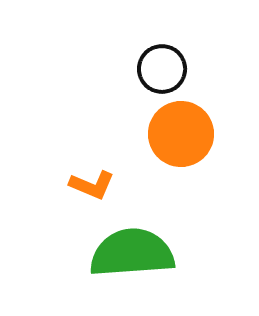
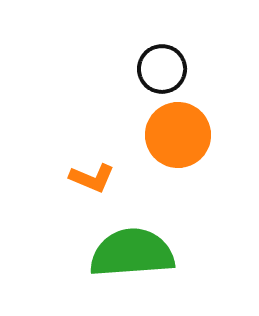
orange circle: moved 3 px left, 1 px down
orange L-shape: moved 7 px up
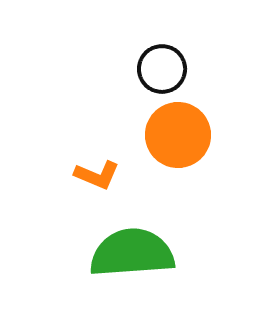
orange L-shape: moved 5 px right, 3 px up
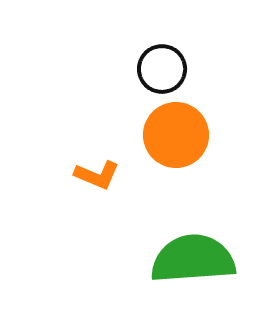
orange circle: moved 2 px left
green semicircle: moved 61 px right, 6 px down
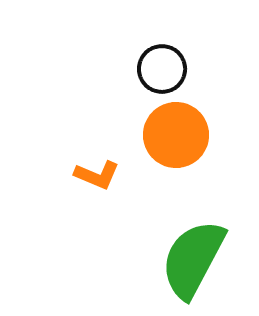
green semicircle: rotated 58 degrees counterclockwise
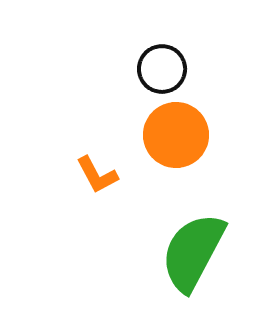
orange L-shape: rotated 39 degrees clockwise
green semicircle: moved 7 px up
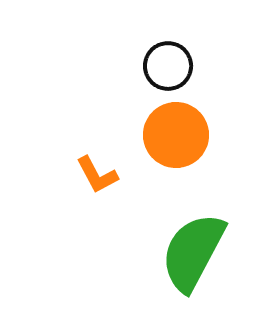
black circle: moved 6 px right, 3 px up
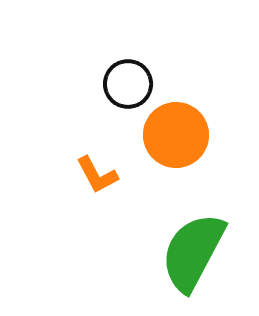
black circle: moved 40 px left, 18 px down
